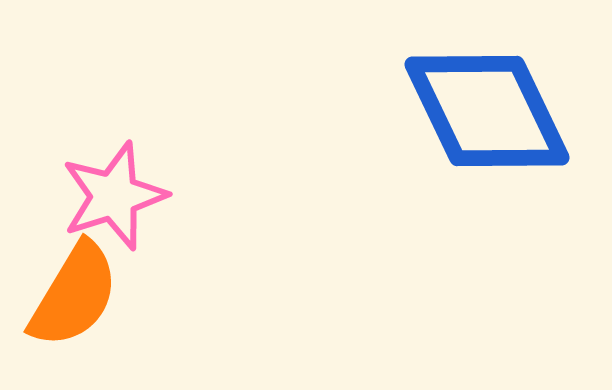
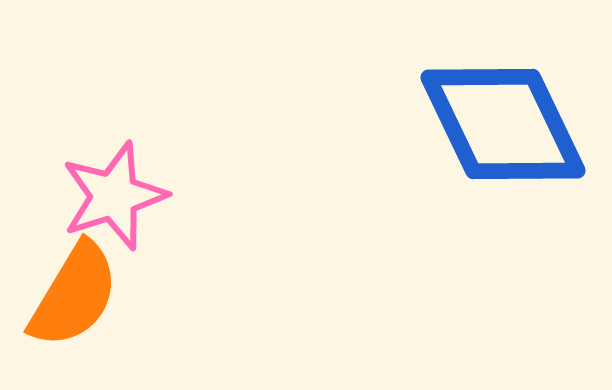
blue diamond: moved 16 px right, 13 px down
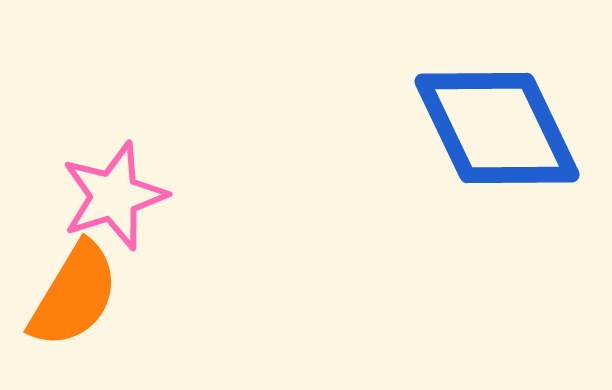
blue diamond: moved 6 px left, 4 px down
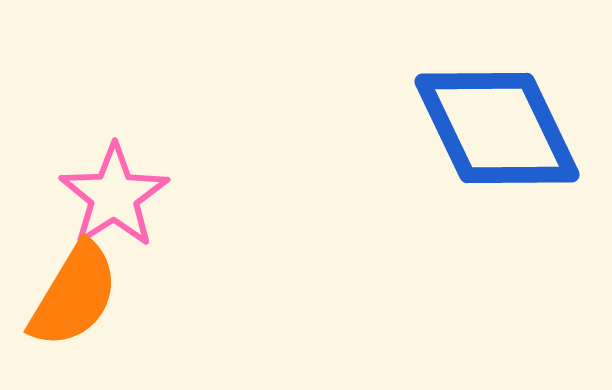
pink star: rotated 15 degrees counterclockwise
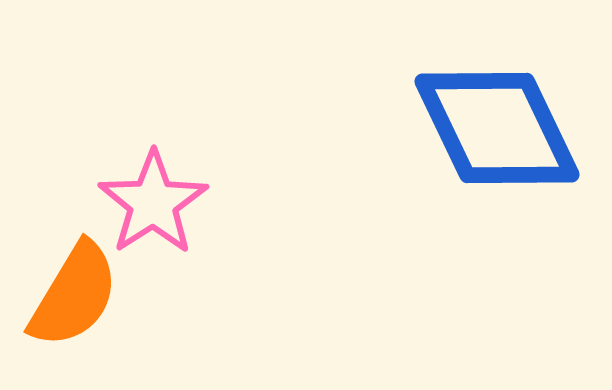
pink star: moved 39 px right, 7 px down
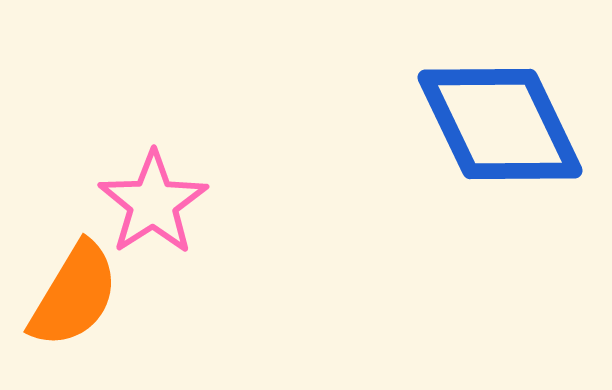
blue diamond: moved 3 px right, 4 px up
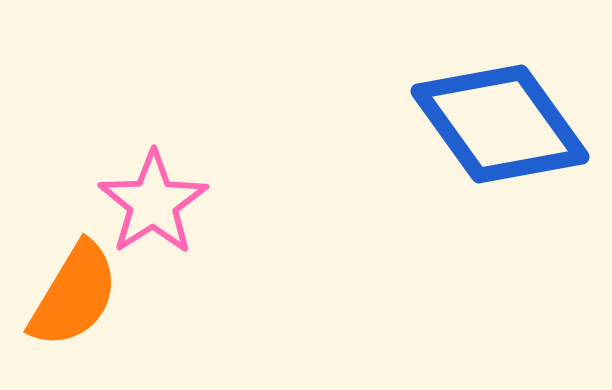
blue diamond: rotated 10 degrees counterclockwise
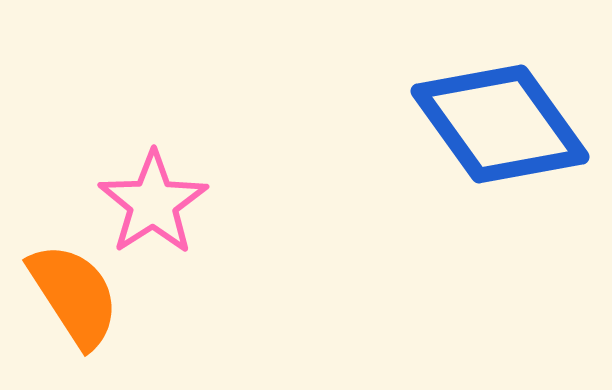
orange semicircle: rotated 64 degrees counterclockwise
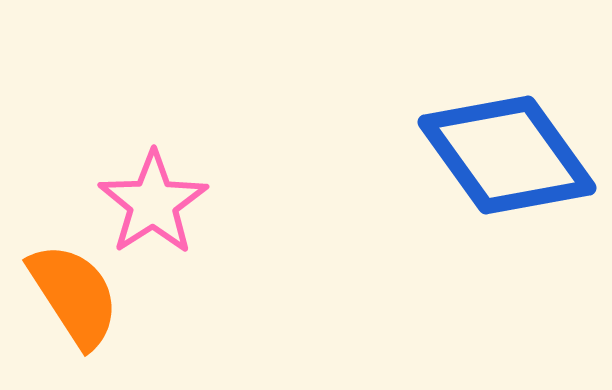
blue diamond: moved 7 px right, 31 px down
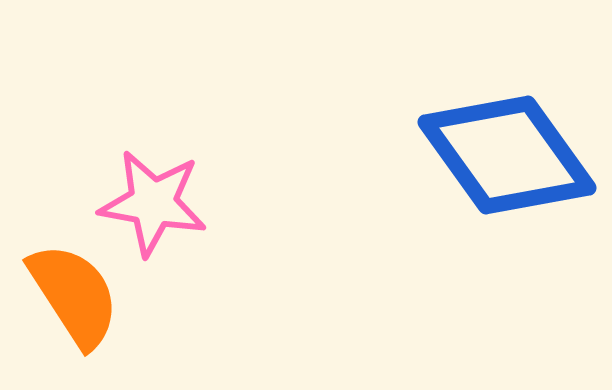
pink star: rotated 29 degrees counterclockwise
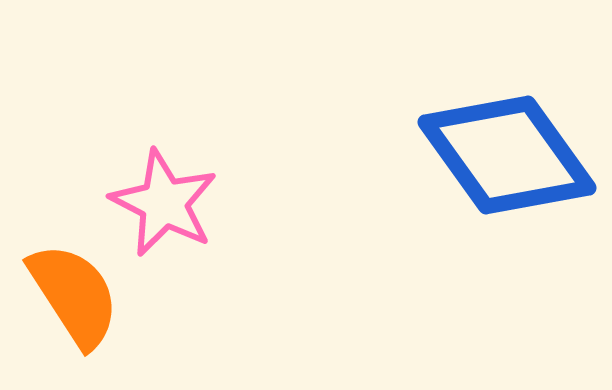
pink star: moved 11 px right; rotated 17 degrees clockwise
